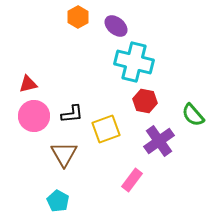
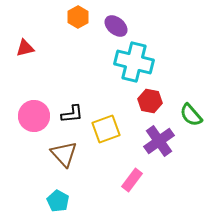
red triangle: moved 3 px left, 36 px up
red hexagon: moved 5 px right
green semicircle: moved 2 px left
brown triangle: rotated 12 degrees counterclockwise
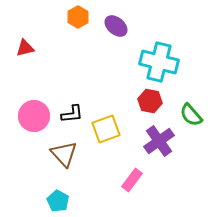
cyan cross: moved 25 px right
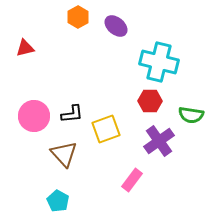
red hexagon: rotated 10 degrees counterclockwise
green semicircle: rotated 40 degrees counterclockwise
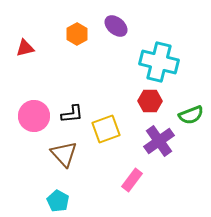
orange hexagon: moved 1 px left, 17 px down
green semicircle: rotated 30 degrees counterclockwise
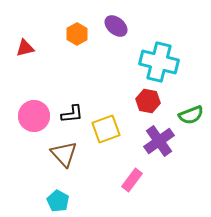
red hexagon: moved 2 px left; rotated 10 degrees clockwise
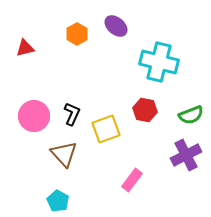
red hexagon: moved 3 px left, 9 px down
black L-shape: rotated 60 degrees counterclockwise
purple cross: moved 27 px right, 14 px down; rotated 8 degrees clockwise
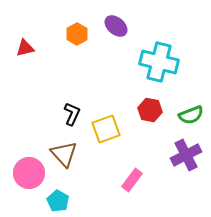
red hexagon: moved 5 px right
pink circle: moved 5 px left, 57 px down
